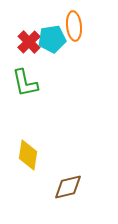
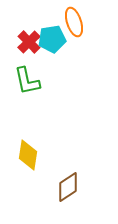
orange ellipse: moved 4 px up; rotated 12 degrees counterclockwise
green L-shape: moved 2 px right, 2 px up
brown diamond: rotated 20 degrees counterclockwise
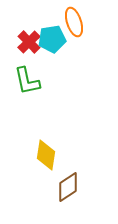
yellow diamond: moved 18 px right
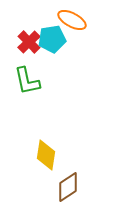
orange ellipse: moved 2 px left, 2 px up; rotated 44 degrees counterclockwise
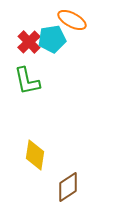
yellow diamond: moved 11 px left
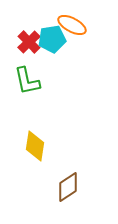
orange ellipse: moved 5 px down
yellow diamond: moved 9 px up
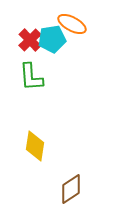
orange ellipse: moved 1 px up
red cross: moved 1 px right, 2 px up
green L-shape: moved 4 px right, 4 px up; rotated 8 degrees clockwise
brown diamond: moved 3 px right, 2 px down
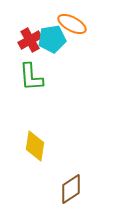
red cross: rotated 15 degrees clockwise
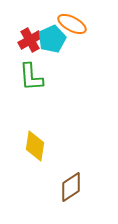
cyan pentagon: rotated 16 degrees counterclockwise
brown diamond: moved 2 px up
